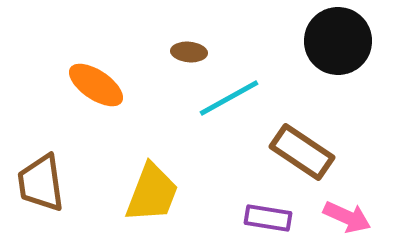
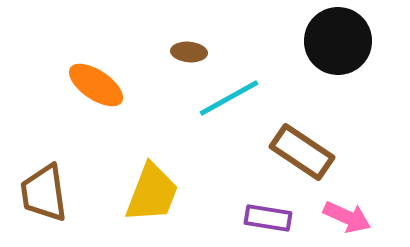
brown trapezoid: moved 3 px right, 10 px down
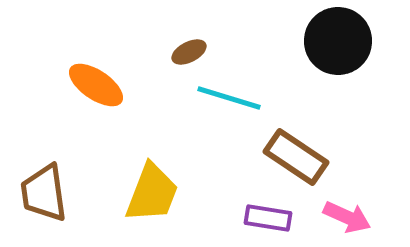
brown ellipse: rotated 32 degrees counterclockwise
cyan line: rotated 46 degrees clockwise
brown rectangle: moved 6 px left, 5 px down
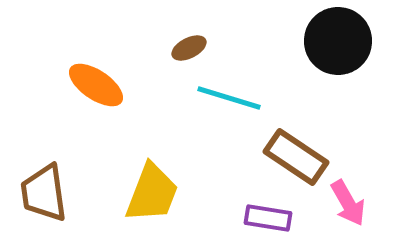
brown ellipse: moved 4 px up
pink arrow: moved 1 px right, 14 px up; rotated 36 degrees clockwise
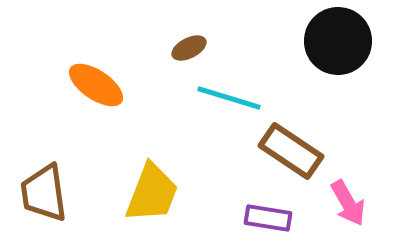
brown rectangle: moved 5 px left, 6 px up
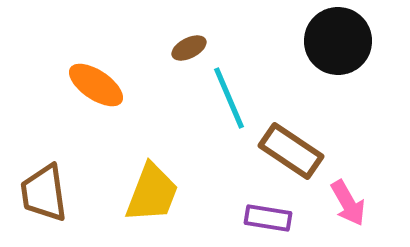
cyan line: rotated 50 degrees clockwise
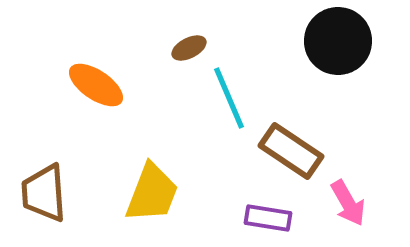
brown trapezoid: rotated 4 degrees clockwise
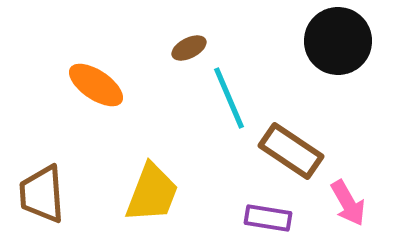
brown trapezoid: moved 2 px left, 1 px down
